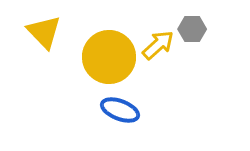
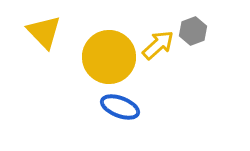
gray hexagon: moved 1 px right, 2 px down; rotated 20 degrees counterclockwise
blue ellipse: moved 3 px up
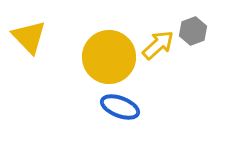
yellow triangle: moved 15 px left, 5 px down
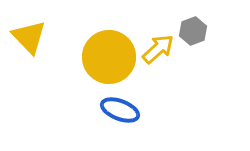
yellow arrow: moved 4 px down
blue ellipse: moved 3 px down
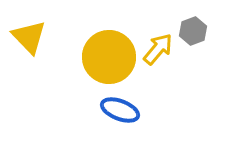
yellow arrow: rotated 8 degrees counterclockwise
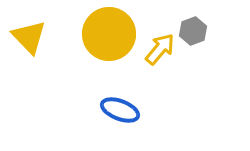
yellow arrow: moved 2 px right
yellow circle: moved 23 px up
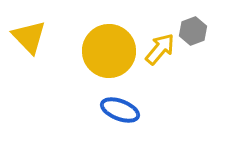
yellow circle: moved 17 px down
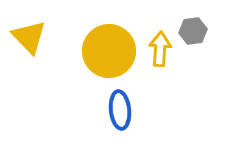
gray hexagon: rotated 12 degrees clockwise
yellow arrow: rotated 36 degrees counterclockwise
blue ellipse: rotated 63 degrees clockwise
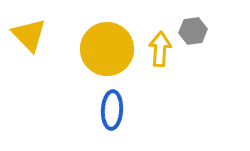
yellow triangle: moved 2 px up
yellow circle: moved 2 px left, 2 px up
blue ellipse: moved 8 px left; rotated 9 degrees clockwise
